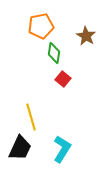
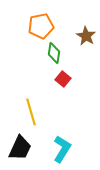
yellow line: moved 5 px up
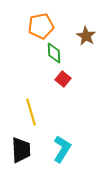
green diamond: rotated 10 degrees counterclockwise
black trapezoid: moved 1 px right, 2 px down; rotated 28 degrees counterclockwise
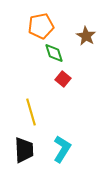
green diamond: rotated 15 degrees counterclockwise
black trapezoid: moved 3 px right
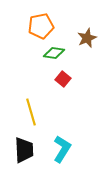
brown star: moved 1 px right, 2 px down; rotated 18 degrees clockwise
green diamond: rotated 65 degrees counterclockwise
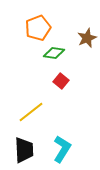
orange pentagon: moved 3 px left, 2 px down; rotated 10 degrees counterclockwise
red square: moved 2 px left, 2 px down
yellow line: rotated 68 degrees clockwise
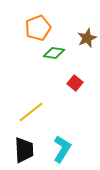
red square: moved 14 px right, 2 px down
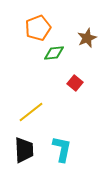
green diamond: rotated 15 degrees counterclockwise
cyan L-shape: rotated 20 degrees counterclockwise
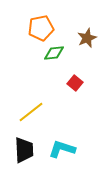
orange pentagon: moved 3 px right; rotated 10 degrees clockwise
cyan L-shape: rotated 84 degrees counterclockwise
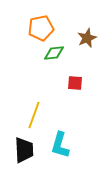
red square: rotated 35 degrees counterclockwise
yellow line: moved 3 px right, 3 px down; rotated 32 degrees counterclockwise
cyan L-shape: moved 2 px left, 4 px up; rotated 92 degrees counterclockwise
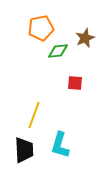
brown star: moved 2 px left
green diamond: moved 4 px right, 2 px up
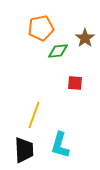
brown star: rotated 12 degrees counterclockwise
